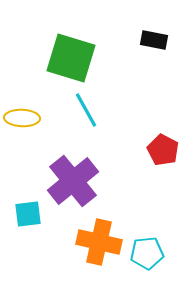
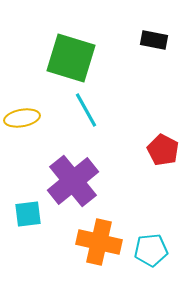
yellow ellipse: rotated 12 degrees counterclockwise
cyan pentagon: moved 4 px right, 3 px up
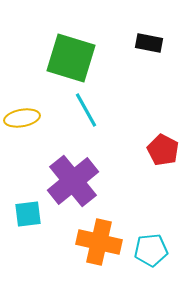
black rectangle: moved 5 px left, 3 px down
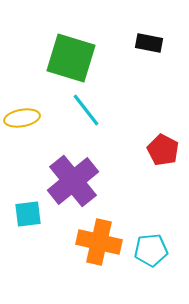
cyan line: rotated 9 degrees counterclockwise
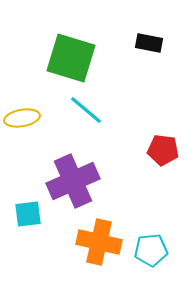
cyan line: rotated 12 degrees counterclockwise
red pentagon: rotated 20 degrees counterclockwise
purple cross: rotated 15 degrees clockwise
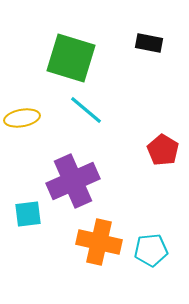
red pentagon: rotated 24 degrees clockwise
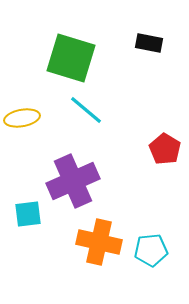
red pentagon: moved 2 px right, 1 px up
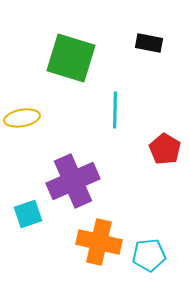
cyan line: moved 29 px right; rotated 51 degrees clockwise
cyan square: rotated 12 degrees counterclockwise
cyan pentagon: moved 2 px left, 5 px down
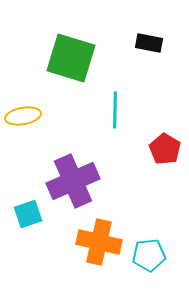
yellow ellipse: moved 1 px right, 2 px up
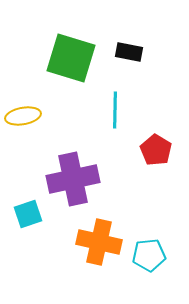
black rectangle: moved 20 px left, 9 px down
red pentagon: moved 9 px left, 1 px down
purple cross: moved 2 px up; rotated 12 degrees clockwise
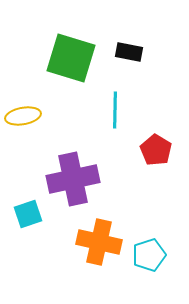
cyan pentagon: rotated 12 degrees counterclockwise
